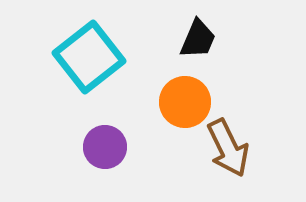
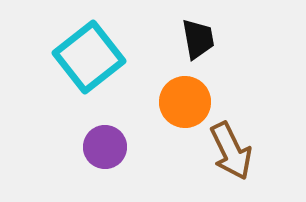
black trapezoid: rotated 33 degrees counterclockwise
brown arrow: moved 3 px right, 3 px down
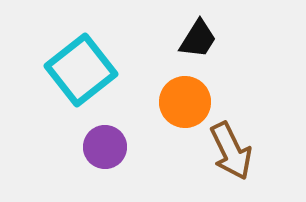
black trapezoid: rotated 42 degrees clockwise
cyan square: moved 8 px left, 13 px down
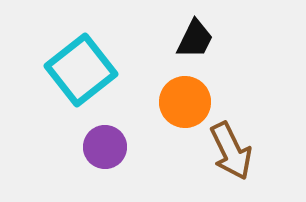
black trapezoid: moved 3 px left; rotated 6 degrees counterclockwise
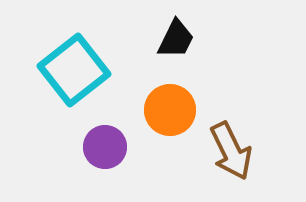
black trapezoid: moved 19 px left
cyan square: moved 7 px left
orange circle: moved 15 px left, 8 px down
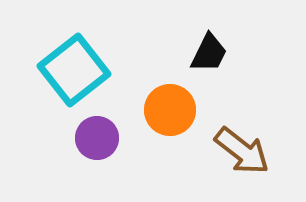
black trapezoid: moved 33 px right, 14 px down
purple circle: moved 8 px left, 9 px up
brown arrow: moved 11 px right; rotated 26 degrees counterclockwise
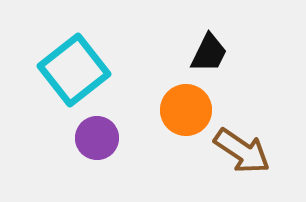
orange circle: moved 16 px right
brown arrow: rotated 4 degrees counterclockwise
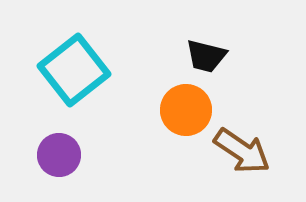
black trapezoid: moved 3 px left, 3 px down; rotated 78 degrees clockwise
purple circle: moved 38 px left, 17 px down
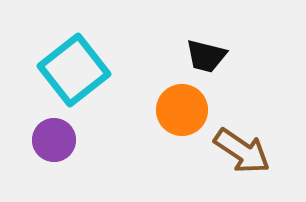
orange circle: moved 4 px left
purple circle: moved 5 px left, 15 px up
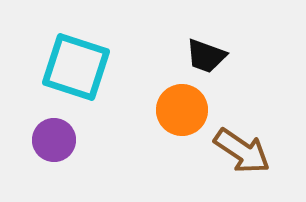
black trapezoid: rotated 6 degrees clockwise
cyan square: moved 2 px right, 3 px up; rotated 34 degrees counterclockwise
